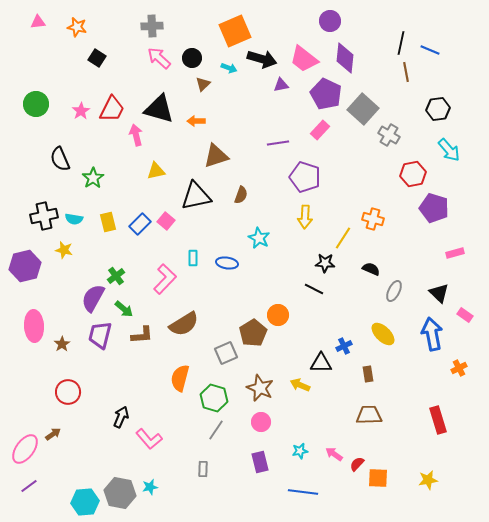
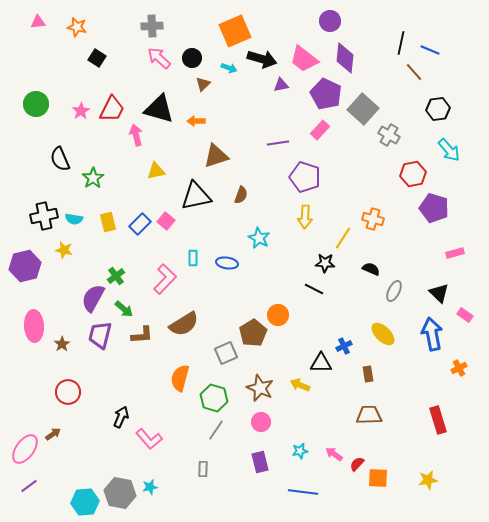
brown line at (406, 72): moved 8 px right; rotated 30 degrees counterclockwise
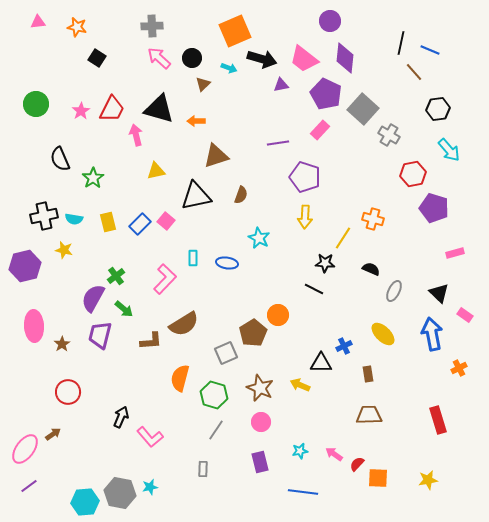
brown L-shape at (142, 335): moved 9 px right, 6 px down
green hexagon at (214, 398): moved 3 px up
pink L-shape at (149, 439): moved 1 px right, 2 px up
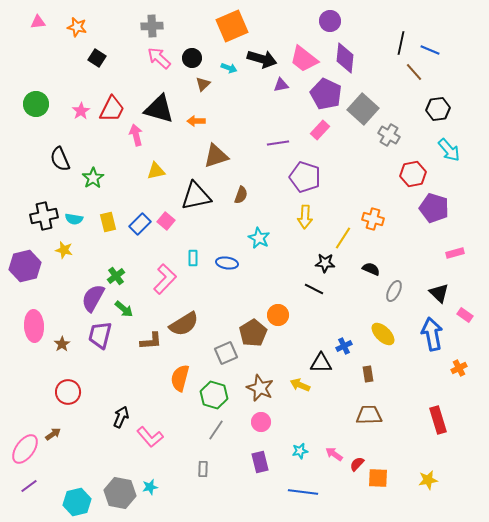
orange square at (235, 31): moved 3 px left, 5 px up
cyan hexagon at (85, 502): moved 8 px left; rotated 8 degrees counterclockwise
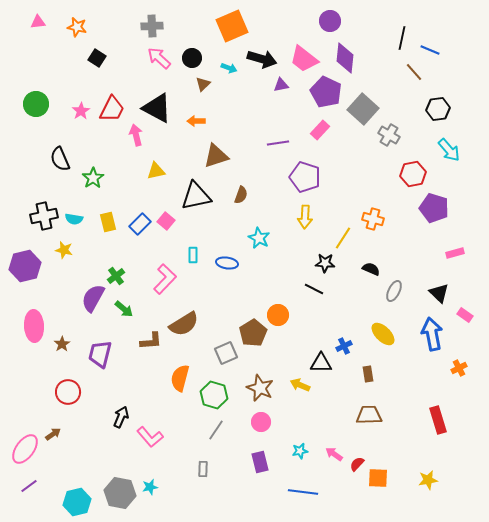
black line at (401, 43): moved 1 px right, 5 px up
purple pentagon at (326, 94): moved 2 px up
black triangle at (159, 109): moved 2 px left, 1 px up; rotated 12 degrees clockwise
cyan rectangle at (193, 258): moved 3 px up
purple trapezoid at (100, 335): moved 19 px down
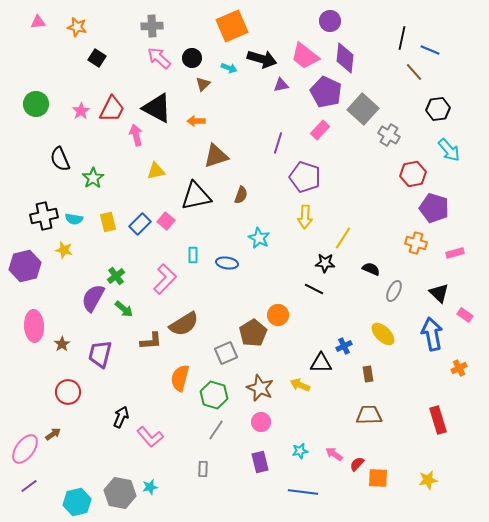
pink trapezoid at (304, 59): moved 1 px right, 3 px up
purple line at (278, 143): rotated 65 degrees counterclockwise
orange cross at (373, 219): moved 43 px right, 24 px down
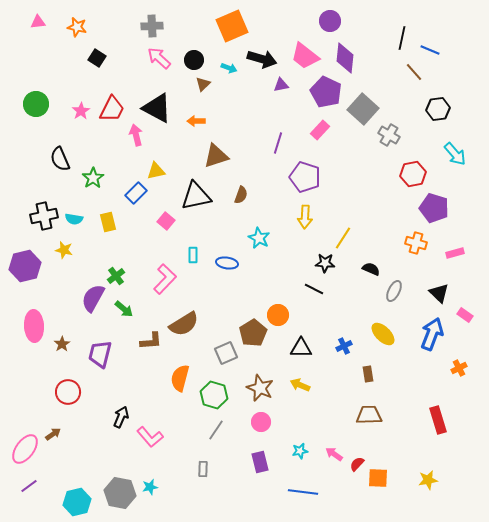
black circle at (192, 58): moved 2 px right, 2 px down
cyan arrow at (449, 150): moved 6 px right, 4 px down
blue rectangle at (140, 224): moved 4 px left, 31 px up
blue arrow at (432, 334): rotated 32 degrees clockwise
black triangle at (321, 363): moved 20 px left, 15 px up
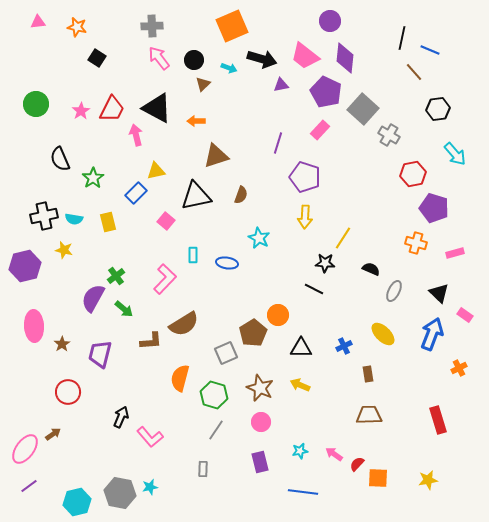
pink arrow at (159, 58): rotated 10 degrees clockwise
